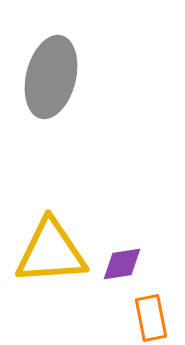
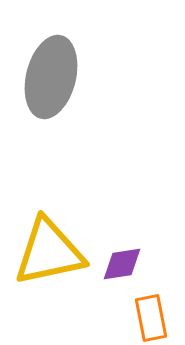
yellow triangle: moved 2 px left; rotated 8 degrees counterclockwise
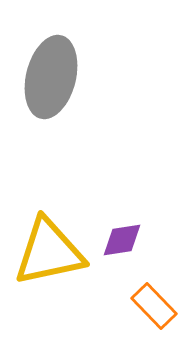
purple diamond: moved 24 px up
orange rectangle: moved 3 px right, 12 px up; rotated 33 degrees counterclockwise
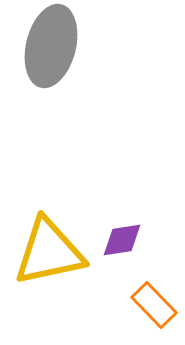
gray ellipse: moved 31 px up
orange rectangle: moved 1 px up
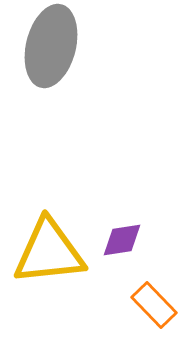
yellow triangle: rotated 6 degrees clockwise
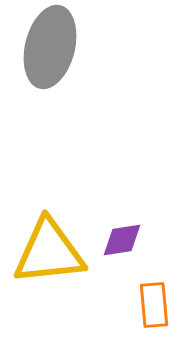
gray ellipse: moved 1 px left, 1 px down
orange rectangle: rotated 39 degrees clockwise
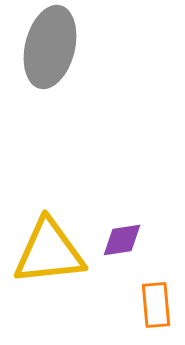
orange rectangle: moved 2 px right
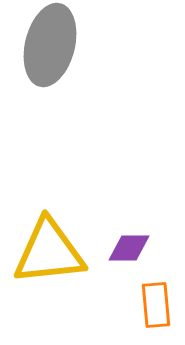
gray ellipse: moved 2 px up
purple diamond: moved 7 px right, 8 px down; rotated 9 degrees clockwise
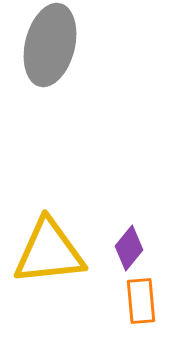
purple diamond: rotated 51 degrees counterclockwise
orange rectangle: moved 15 px left, 4 px up
